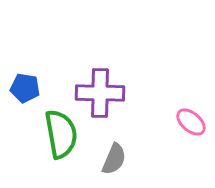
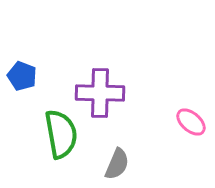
blue pentagon: moved 3 px left, 12 px up; rotated 12 degrees clockwise
gray semicircle: moved 3 px right, 5 px down
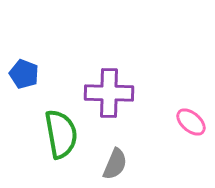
blue pentagon: moved 2 px right, 2 px up
purple cross: moved 9 px right
gray semicircle: moved 2 px left
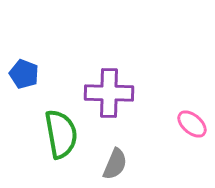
pink ellipse: moved 1 px right, 2 px down
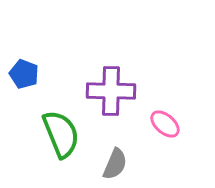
purple cross: moved 2 px right, 2 px up
pink ellipse: moved 27 px left
green semicircle: rotated 12 degrees counterclockwise
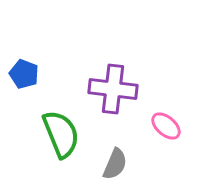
purple cross: moved 2 px right, 2 px up; rotated 6 degrees clockwise
pink ellipse: moved 1 px right, 2 px down
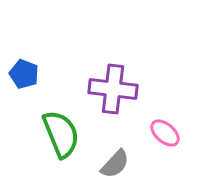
pink ellipse: moved 1 px left, 7 px down
gray semicircle: rotated 20 degrees clockwise
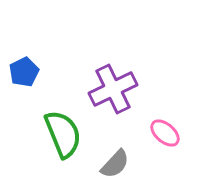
blue pentagon: moved 2 px up; rotated 24 degrees clockwise
purple cross: rotated 33 degrees counterclockwise
green semicircle: moved 2 px right
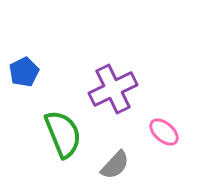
pink ellipse: moved 1 px left, 1 px up
gray semicircle: moved 1 px down
